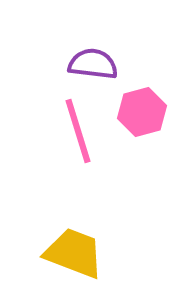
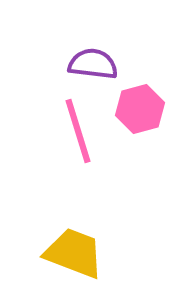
pink hexagon: moved 2 px left, 3 px up
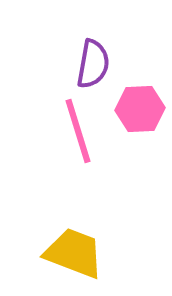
purple semicircle: rotated 93 degrees clockwise
pink hexagon: rotated 12 degrees clockwise
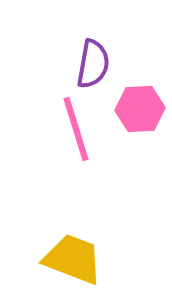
pink line: moved 2 px left, 2 px up
yellow trapezoid: moved 1 px left, 6 px down
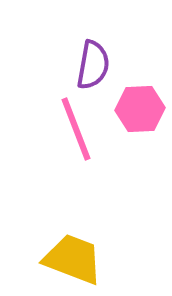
purple semicircle: moved 1 px down
pink line: rotated 4 degrees counterclockwise
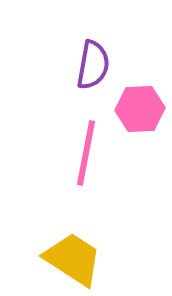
pink line: moved 10 px right, 24 px down; rotated 32 degrees clockwise
yellow trapezoid: rotated 12 degrees clockwise
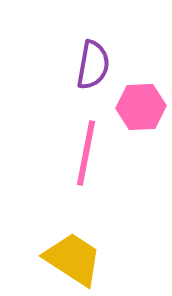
pink hexagon: moved 1 px right, 2 px up
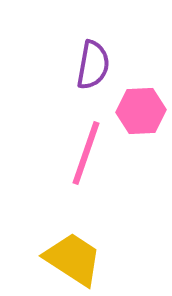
pink hexagon: moved 4 px down
pink line: rotated 8 degrees clockwise
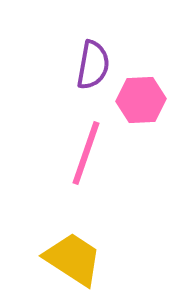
pink hexagon: moved 11 px up
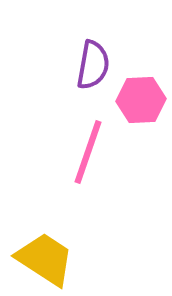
pink line: moved 2 px right, 1 px up
yellow trapezoid: moved 28 px left
